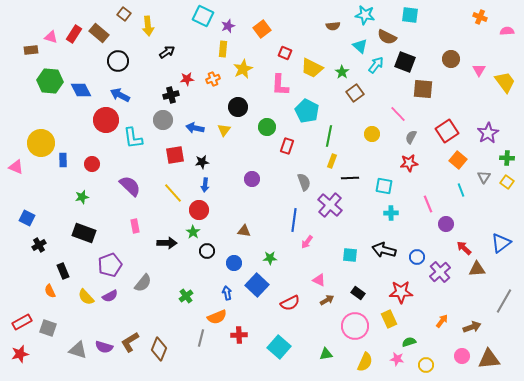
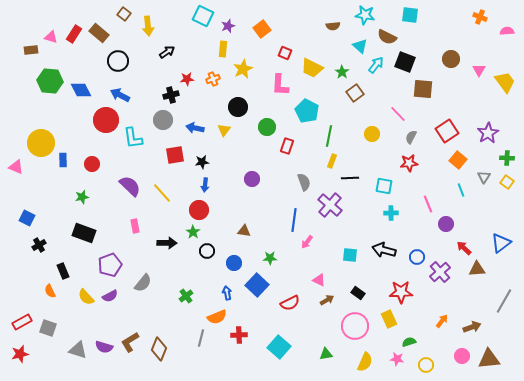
yellow line at (173, 193): moved 11 px left
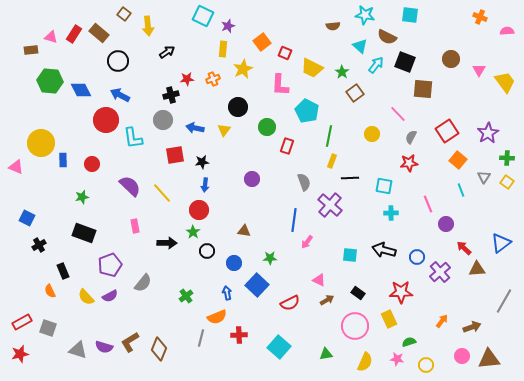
orange square at (262, 29): moved 13 px down
